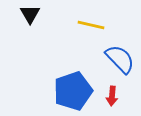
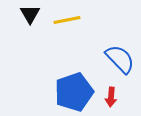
yellow line: moved 24 px left, 5 px up; rotated 24 degrees counterclockwise
blue pentagon: moved 1 px right, 1 px down
red arrow: moved 1 px left, 1 px down
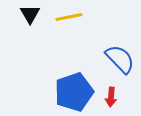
yellow line: moved 2 px right, 3 px up
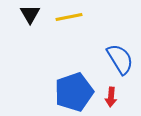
blue semicircle: rotated 12 degrees clockwise
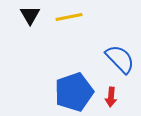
black triangle: moved 1 px down
blue semicircle: rotated 12 degrees counterclockwise
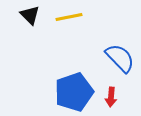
black triangle: rotated 15 degrees counterclockwise
blue semicircle: moved 1 px up
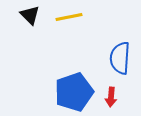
blue semicircle: rotated 132 degrees counterclockwise
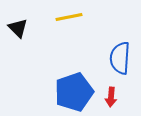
black triangle: moved 12 px left, 13 px down
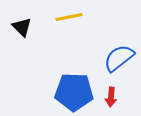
black triangle: moved 4 px right, 1 px up
blue semicircle: moved 1 px left; rotated 48 degrees clockwise
blue pentagon: rotated 21 degrees clockwise
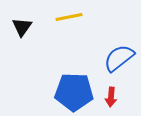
black triangle: rotated 20 degrees clockwise
